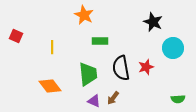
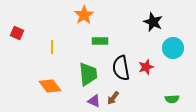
orange star: rotated 12 degrees clockwise
red square: moved 1 px right, 3 px up
green semicircle: moved 6 px left
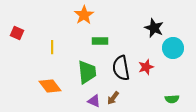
black star: moved 1 px right, 6 px down
green trapezoid: moved 1 px left, 2 px up
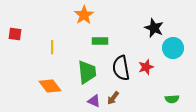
red square: moved 2 px left, 1 px down; rotated 16 degrees counterclockwise
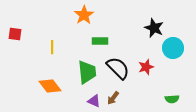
black semicircle: moved 3 px left; rotated 145 degrees clockwise
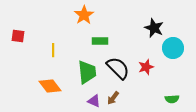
red square: moved 3 px right, 2 px down
yellow line: moved 1 px right, 3 px down
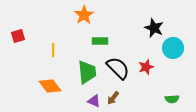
red square: rotated 24 degrees counterclockwise
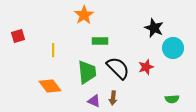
brown arrow: rotated 32 degrees counterclockwise
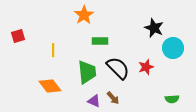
brown arrow: rotated 48 degrees counterclockwise
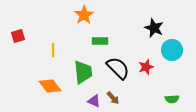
cyan circle: moved 1 px left, 2 px down
green trapezoid: moved 4 px left
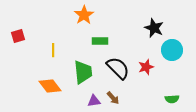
purple triangle: rotated 32 degrees counterclockwise
